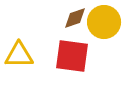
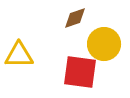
yellow circle: moved 22 px down
red square: moved 8 px right, 16 px down
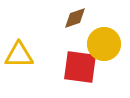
red square: moved 5 px up
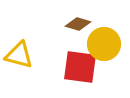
brown diamond: moved 3 px right, 6 px down; rotated 35 degrees clockwise
yellow triangle: rotated 16 degrees clockwise
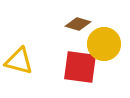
yellow triangle: moved 6 px down
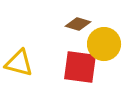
yellow triangle: moved 2 px down
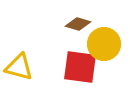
yellow triangle: moved 4 px down
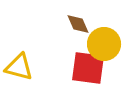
brown diamond: rotated 50 degrees clockwise
red square: moved 8 px right, 1 px down
